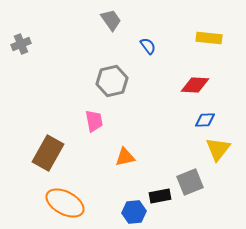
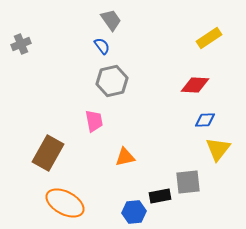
yellow rectangle: rotated 40 degrees counterclockwise
blue semicircle: moved 46 px left
gray square: moved 2 px left; rotated 16 degrees clockwise
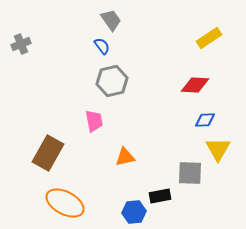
yellow triangle: rotated 8 degrees counterclockwise
gray square: moved 2 px right, 9 px up; rotated 8 degrees clockwise
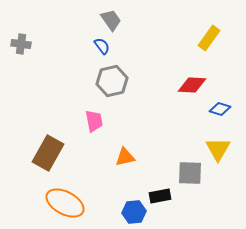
yellow rectangle: rotated 20 degrees counterclockwise
gray cross: rotated 30 degrees clockwise
red diamond: moved 3 px left
blue diamond: moved 15 px right, 11 px up; rotated 20 degrees clockwise
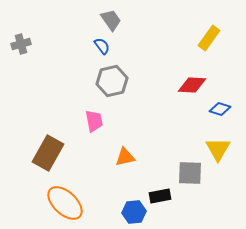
gray cross: rotated 24 degrees counterclockwise
orange ellipse: rotated 15 degrees clockwise
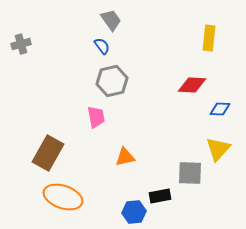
yellow rectangle: rotated 30 degrees counterclockwise
blue diamond: rotated 15 degrees counterclockwise
pink trapezoid: moved 2 px right, 4 px up
yellow triangle: rotated 12 degrees clockwise
orange ellipse: moved 2 px left, 6 px up; rotated 24 degrees counterclockwise
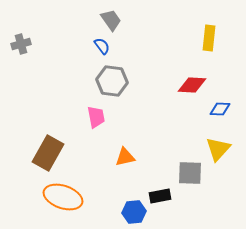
gray hexagon: rotated 20 degrees clockwise
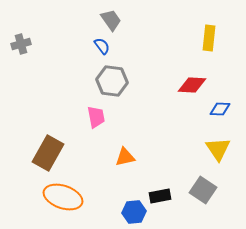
yellow triangle: rotated 16 degrees counterclockwise
gray square: moved 13 px right, 17 px down; rotated 32 degrees clockwise
